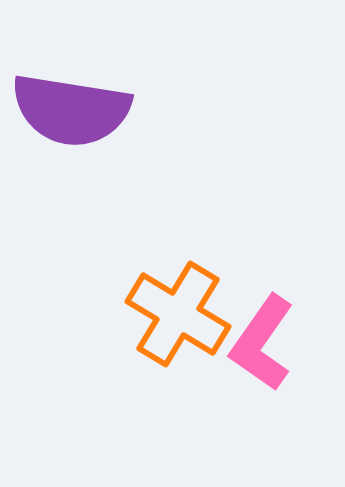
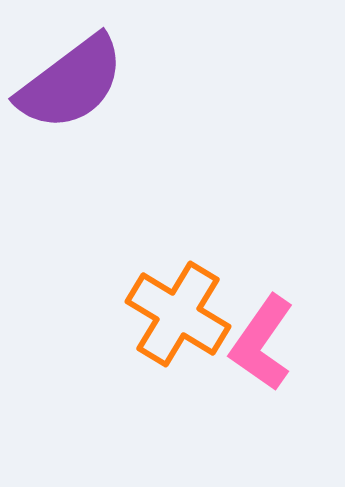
purple semicircle: moved 27 px up; rotated 46 degrees counterclockwise
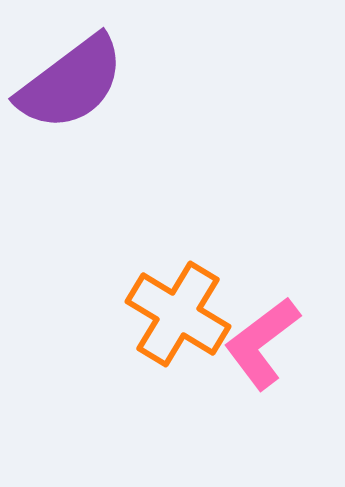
pink L-shape: rotated 18 degrees clockwise
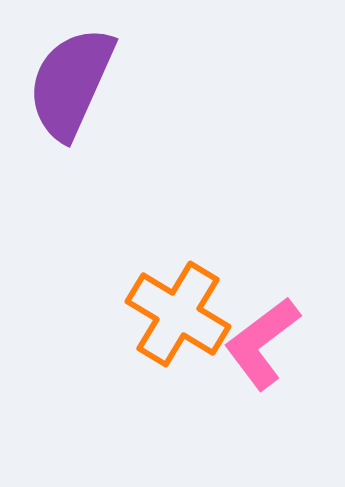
purple semicircle: rotated 151 degrees clockwise
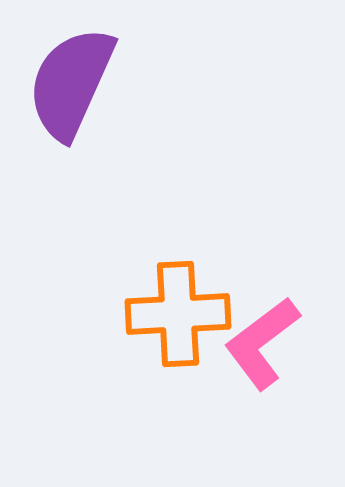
orange cross: rotated 34 degrees counterclockwise
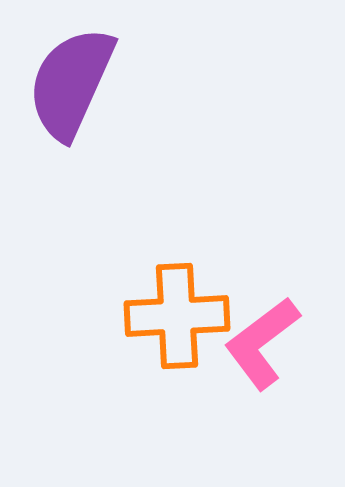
orange cross: moved 1 px left, 2 px down
